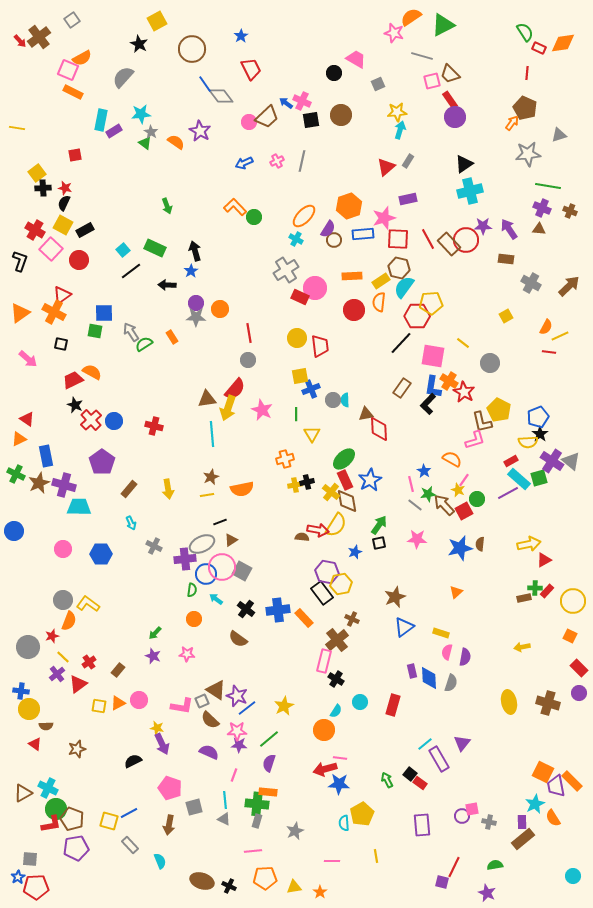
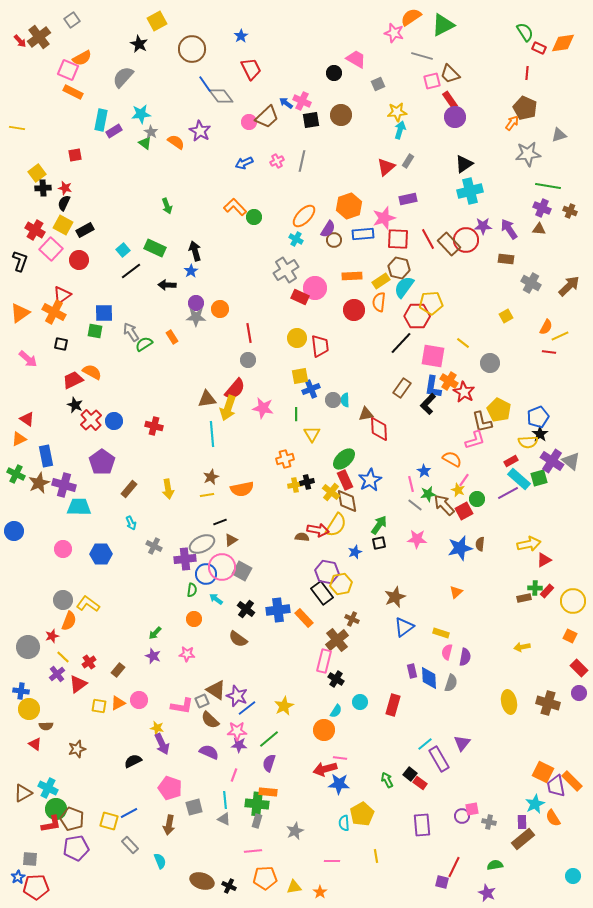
pink star at (262, 410): moved 1 px right, 2 px up; rotated 15 degrees counterclockwise
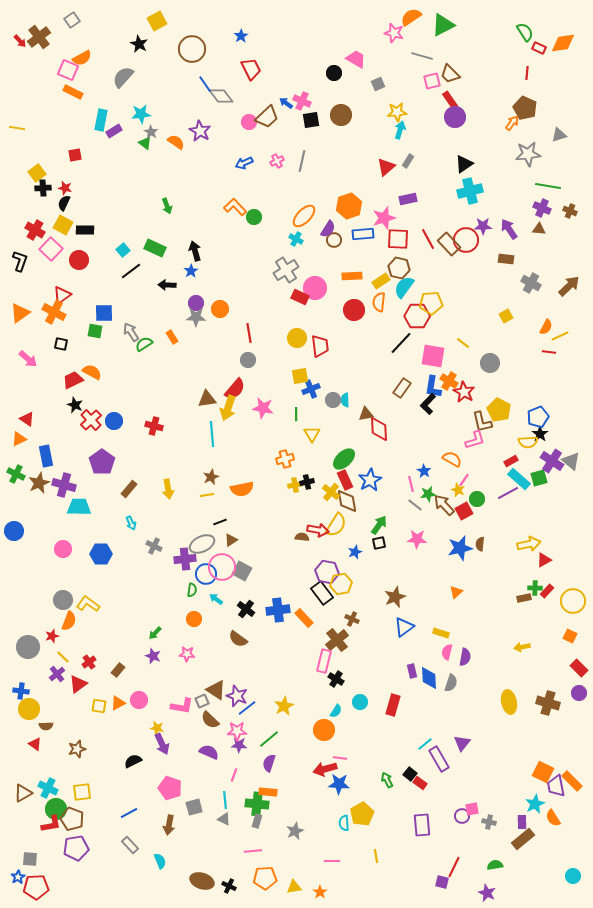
black rectangle at (85, 230): rotated 30 degrees clockwise
yellow square at (109, 821): moved 27 px left, 29 px up; rotated 24 degrees counterclockwise
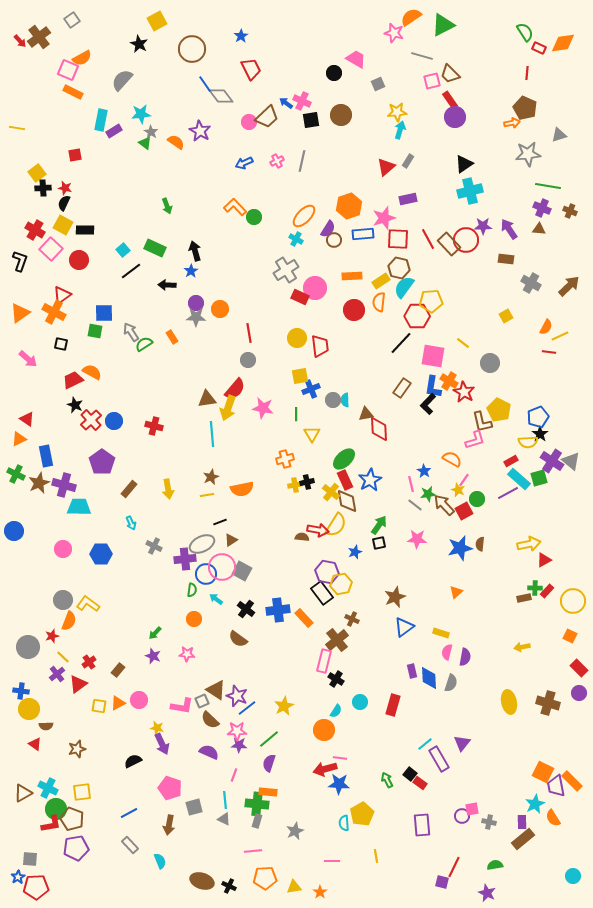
gray semicircle at (123, 77): moved 1 px left, 3 px down
orange arrow at (512, 123): rotated 42 degrees clockwise
yellow pentagon at (431, 303): moved 2 px up
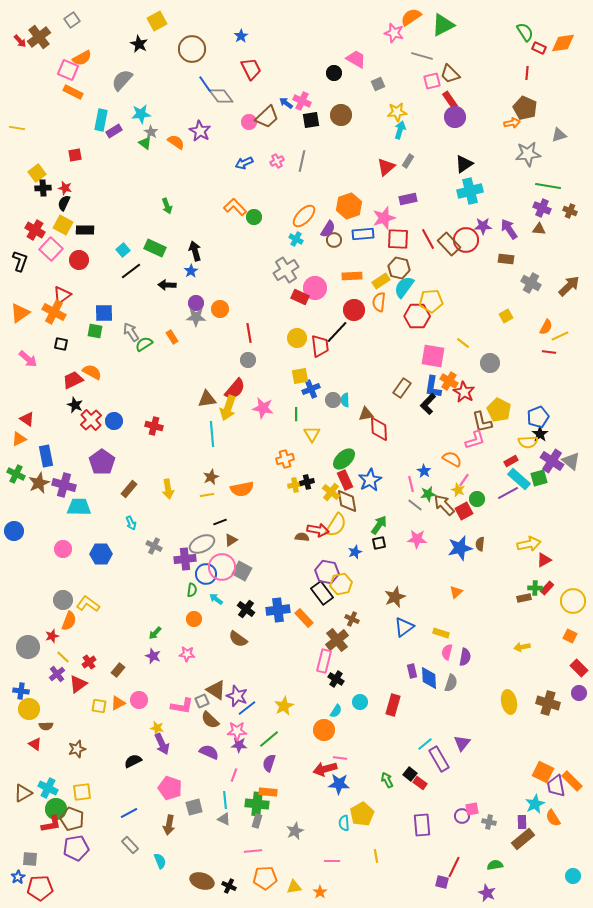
black line at (401, 343): moved 64 px left, 11 px up
red rectangle at (547, 591): moved 3 px up
red pentagon at (36, 887): moved 4 px right, 1 px down
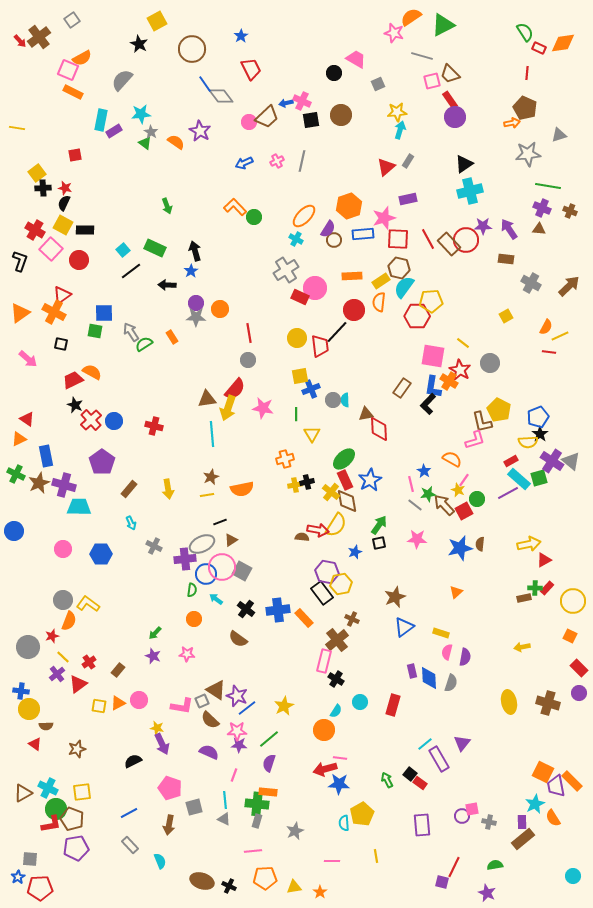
blue arrow at (286, 103): rotated 48 degrees counterclockwise
red star at (464, 392): moved 4 px left, 22 px up
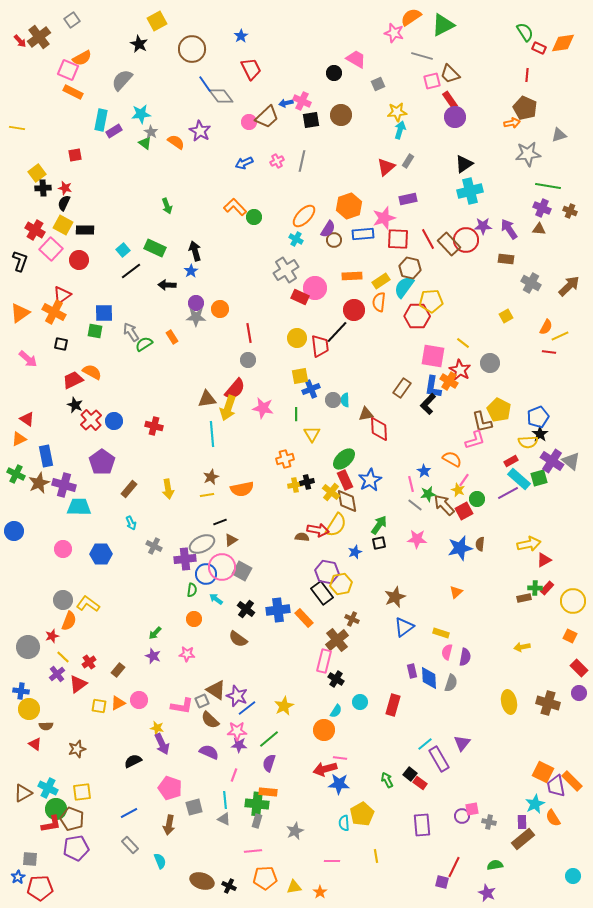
red line at (527, 73): moved 2 px down
brown hexagon at (399, 268): moved 11 px right
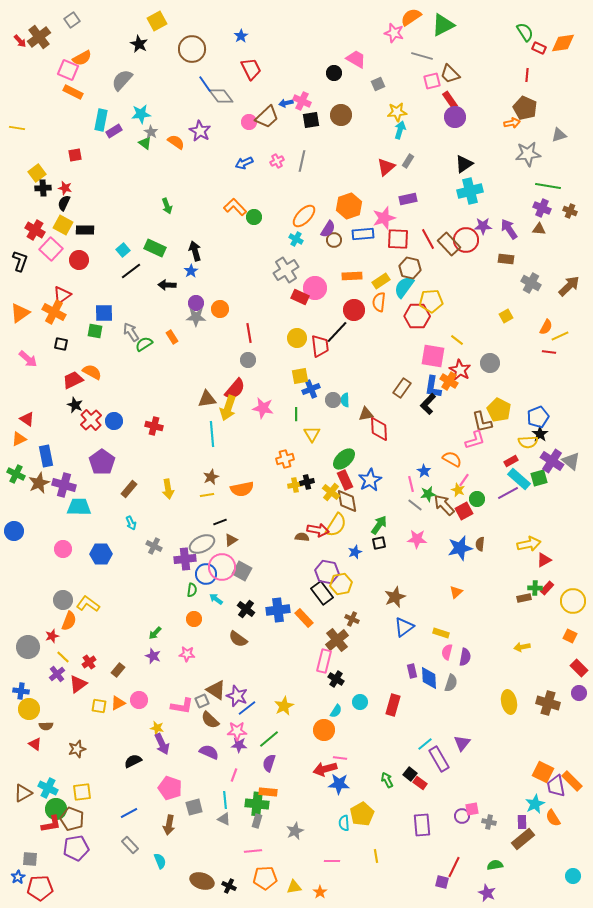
yellow line at (463, 343): moved 6 px left, 3 px up
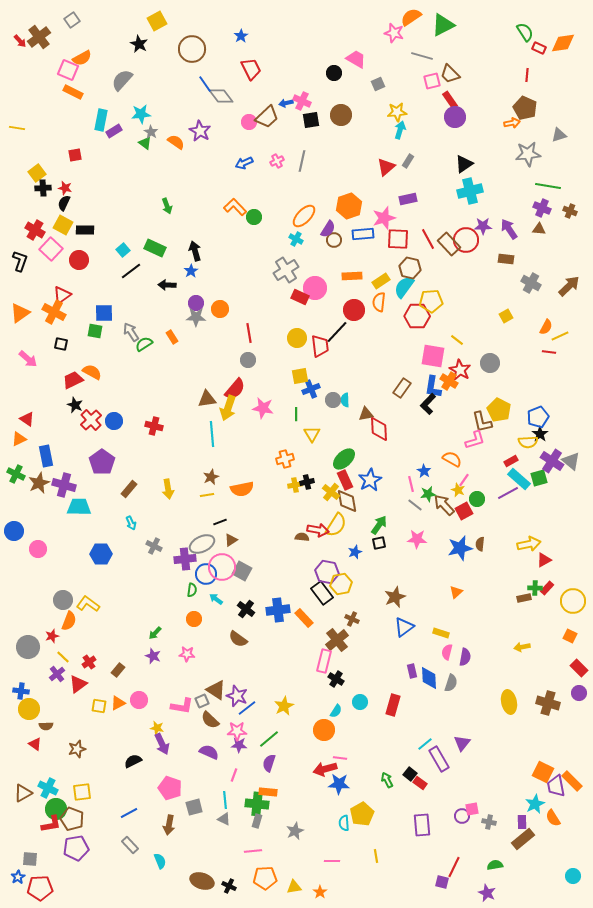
pink circle at (63, 549): moved 25 px left
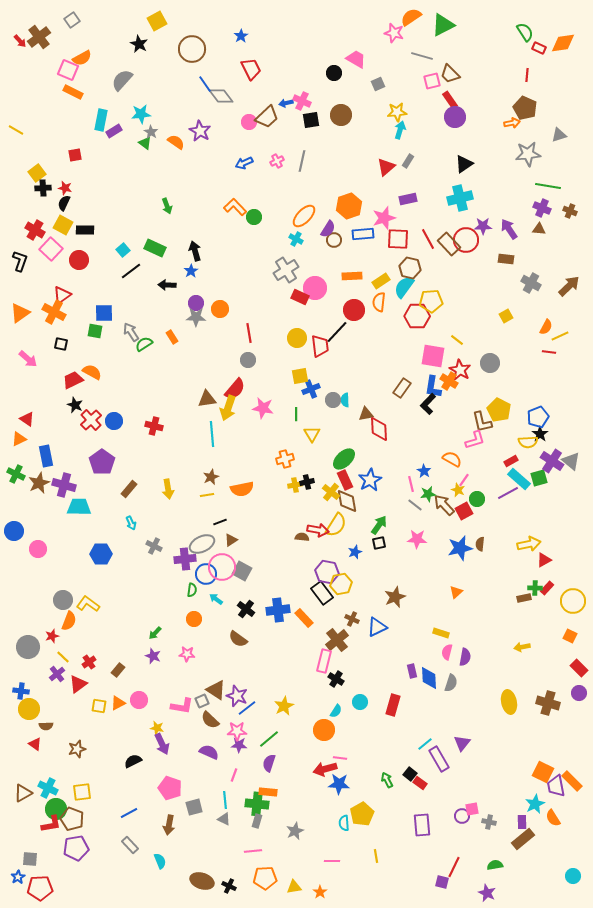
yellow line at (17, 128): moved 1 px left, 2 px down; rotated 21 degrees clockwise
cyan cross at (470, 191): moved 10 px left, 7 px down
blue triangle at (404, 627): moved 27 px left; rotated 10 degrees clockwise
